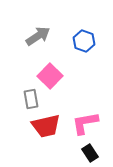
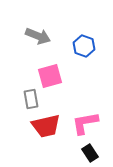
gray arrow: rotated 55 degrees clockwise
blue hexagon: moved 5 px down
pink square: rotated 30 degrees clockwise
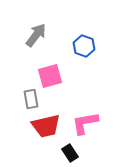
gray arrow: moved 2 px left, 1 px up; rotated 75 degrees counterclockwise
black rectangle: moved 20 px left
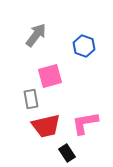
black rectangle: moved 3 px left
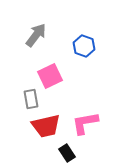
pink square: rotated 10 degrees counterclockwise
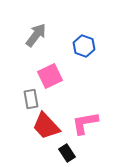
red trapezoid: rotated 60 degrees clockwise
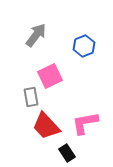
blue hexagon: rotated 20 degrees clockwise
gray rectangle: moved 2 px up
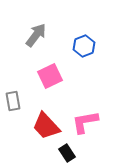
gray rectangle: moved 18 px left, 4 px down
pink L-shape: moved 1 px up
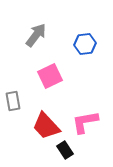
blue hexagon: moved 1 px right, 2 px up; rotated 15 degrees clockwise
black rectangle: moved 2 px left, 3 px up
